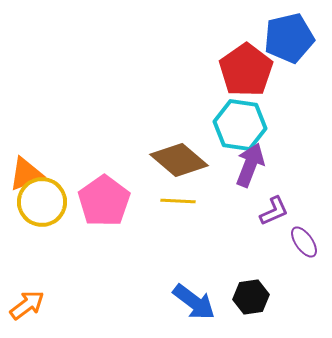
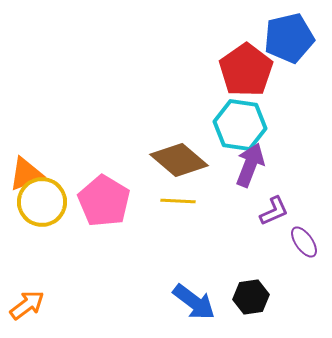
pink pentagon: rotated 6 degrees counterclockwise
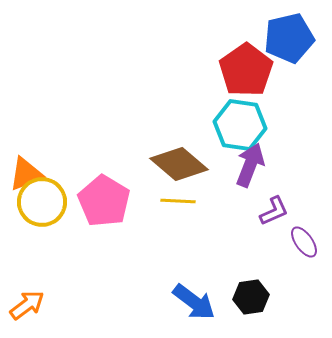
brown diamond: moved 4 px down
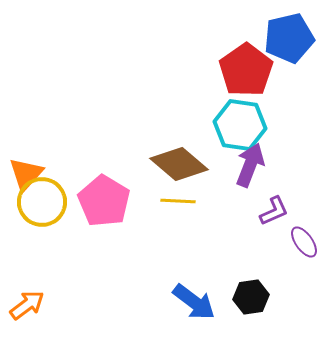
orange triangle: rotated 27 degrees counterclockwise
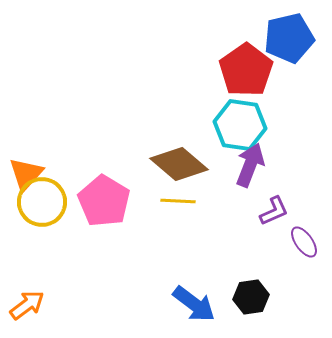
blue arrow: moved 2 px down
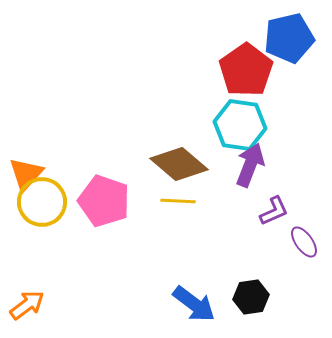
pink pentagon: rotated 12 degrees counterclockwise
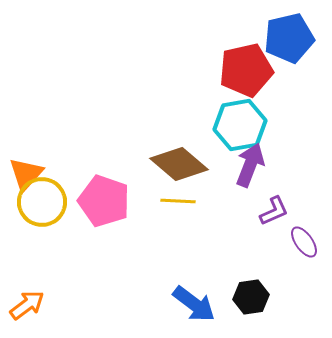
red pentagon: rotated 22 degrees clockwise
cyan hexagon: rotated 18 degrees counterclockwise
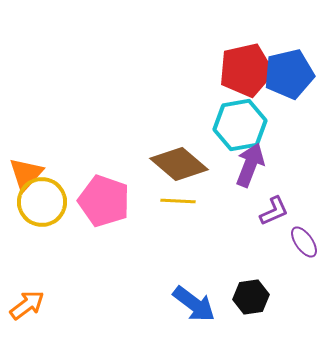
blue pentagon: moved 36 px down
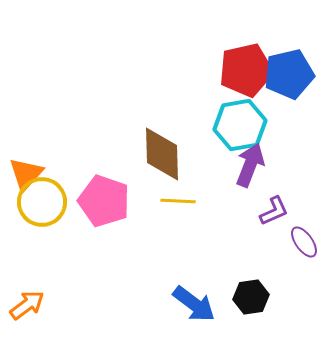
brown diamond: moved 17 px left, 10 px up; rotated 48 degrees clockwise
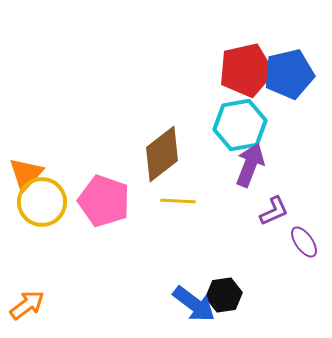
brown diamond: rotated 54 degrees clockwise
black hexagon: moved 27 px left, 2 px up
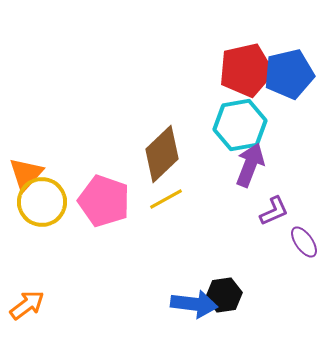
brown diamond: rotated 6 degrees counterclockwise
yellow line: moved 12 px left, 2 px up; rotated 32 degrees counterclockwise
blue arrow: rotated 30 degrees counterclockwise
